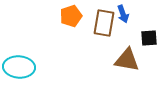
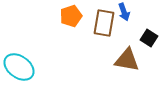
blue arrow: moved 1 px right, 2 px up
black square: rotated 36 degrees clockwise
cyan ellipse: rotated 32 degrees clockwise
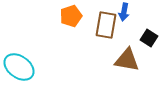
blue arrow: rotated 30 degrees clockwise
brown rectangle: moved 2 px right, 2 px down
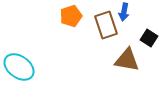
brown rectangle: rotated 28 degrees counterclockwise
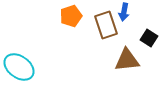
brown triangle: rotated 16 degrees counterclockwise
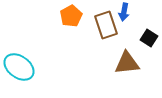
orange pentagon: rotated 10 degrees counterclockwise
brown triangle: moved 3 px down
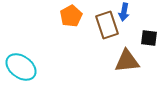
brown rectangle: moved 1 px right
black square: rotated 24 degrees counterclockwise
brown triangle: moved 2 px up
cyan ellipse: moved 2 px right
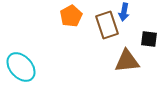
black square: moved 1 px down
cyan ellipse: rotated 12 degrees clockwise
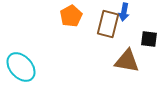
brown rectangle: moved 1 px right, 1 px up; rotated 32 degrees clockwise
brown triangle: rotated 16 degrees clockwise
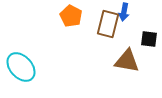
orange pentagon: rotated 15 degrees counterclockwise
